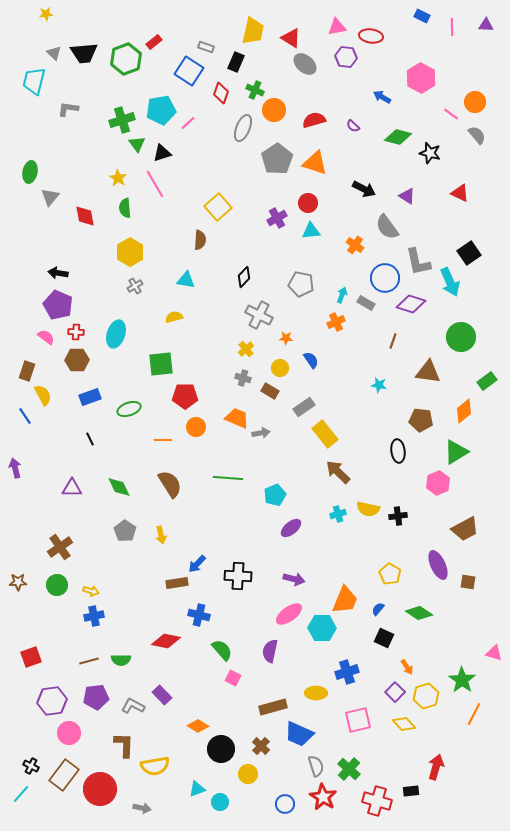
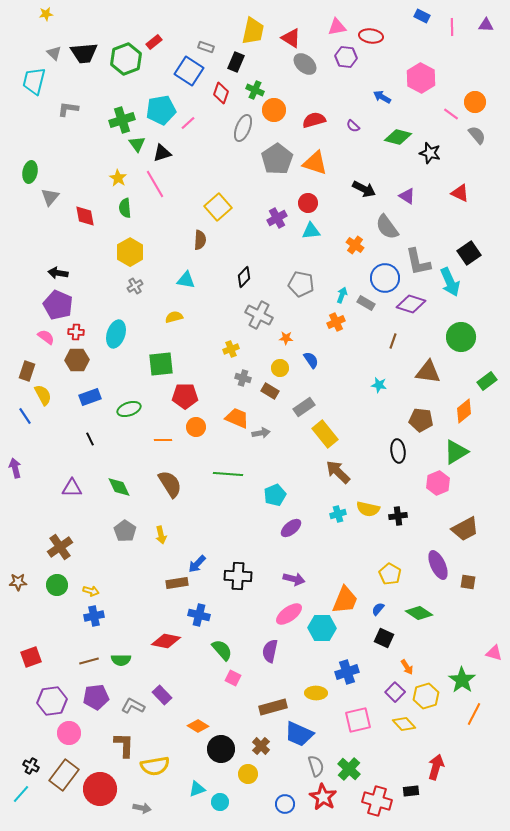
yellow cross at (246, 349): moved 15 px left; rotated 21 degrees clockwise
green line at (228, 478): moved 4 px up
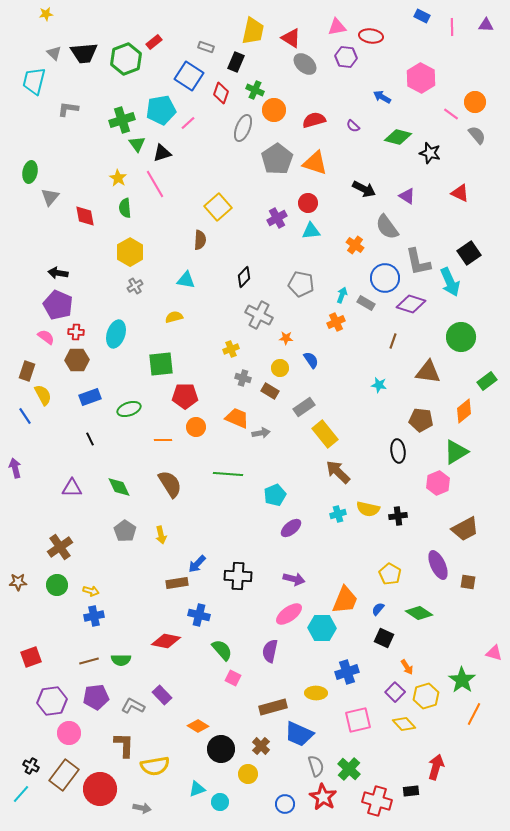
blue square at (189, 71): moved 5 px down
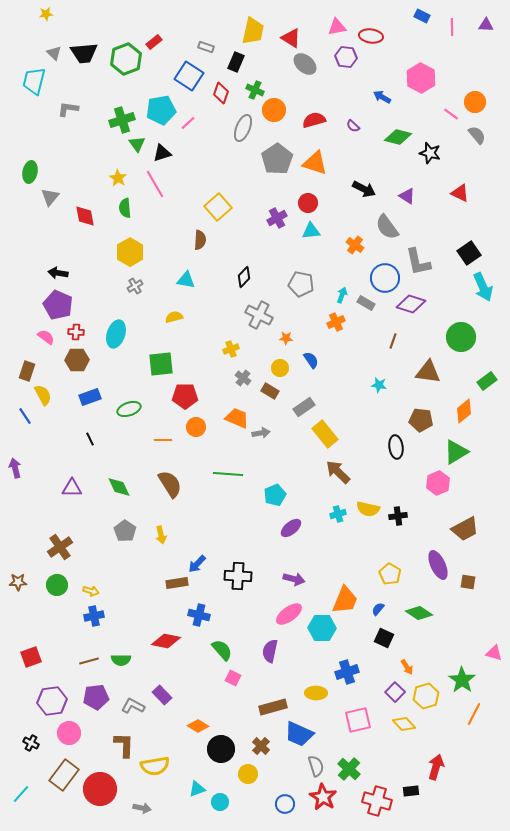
cyan arrow at (450, 282): moved 33 px right, 5 px down
gray cross at (243, 378): rotated 21 degrees clockwise
black ellipse at (398, 451): moved 2 px left, 4 px up
black cross at (31, 766): moved 23 px up
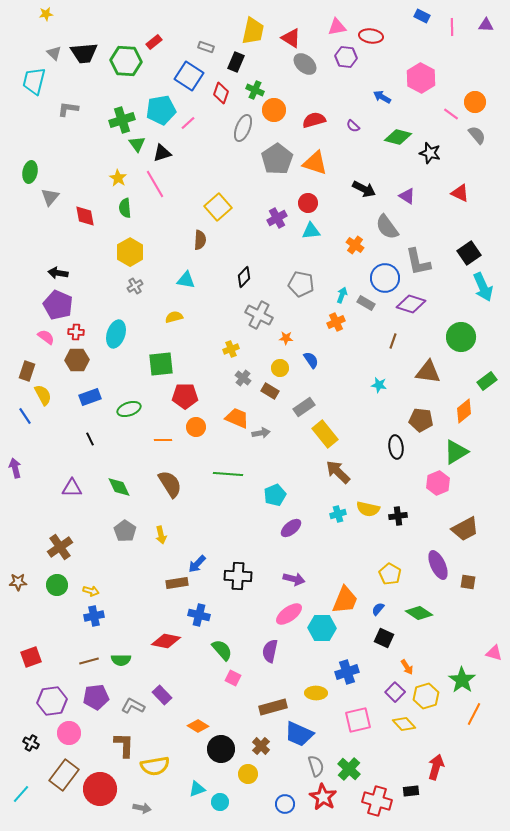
green hexagon at (126, 59): moved 2 px down; rotated 24 degrees clockwise
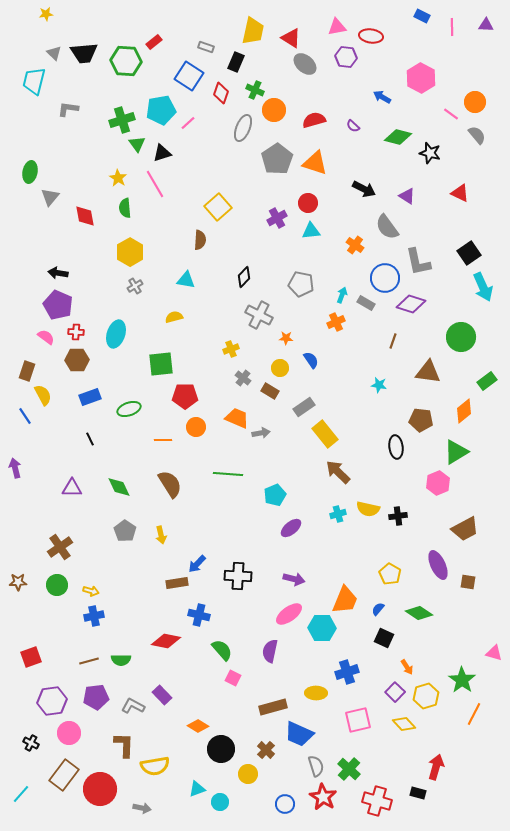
brown cross at (261, 746): moved 5 px right, 4 px down
black rectangle at (411, 791): moved 7 px right, 2 px down; rotated 21 degrees clockwise
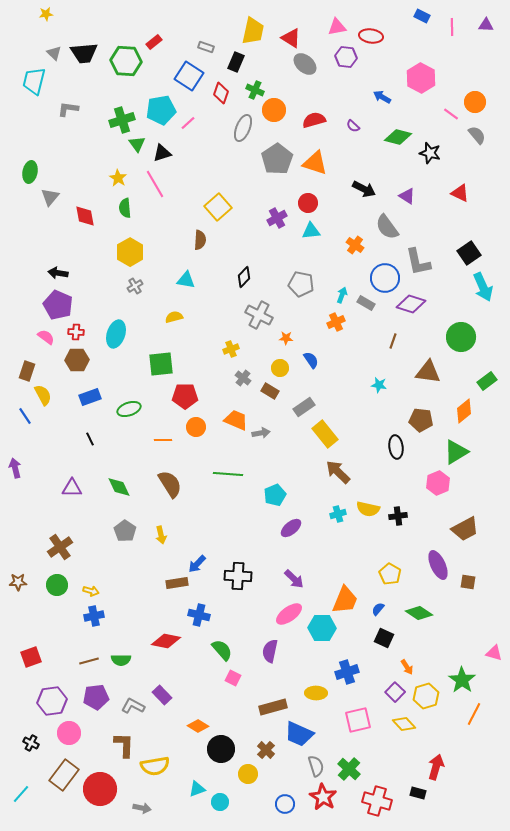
orange trapezoid at (237, 418): moved 1 px left, 2 px down
purple arrow at (294, 579): rotated 30 degrees clockwise
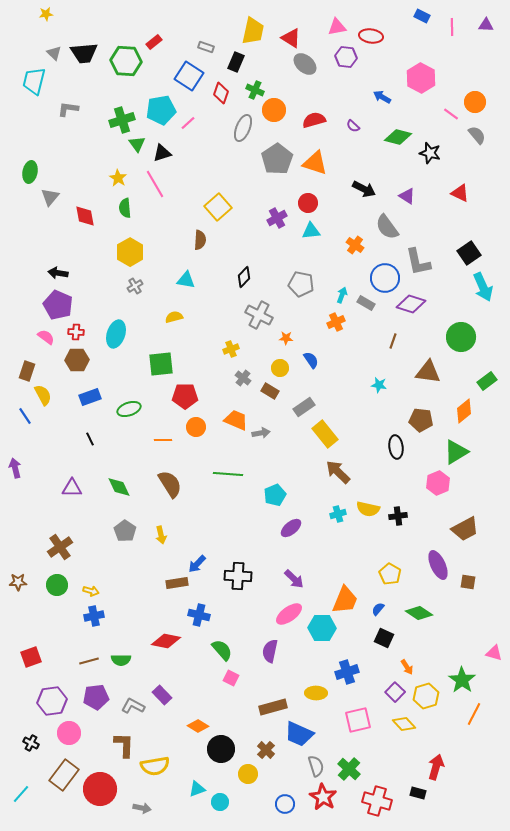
pink square at (233, 678): moved 2 px left
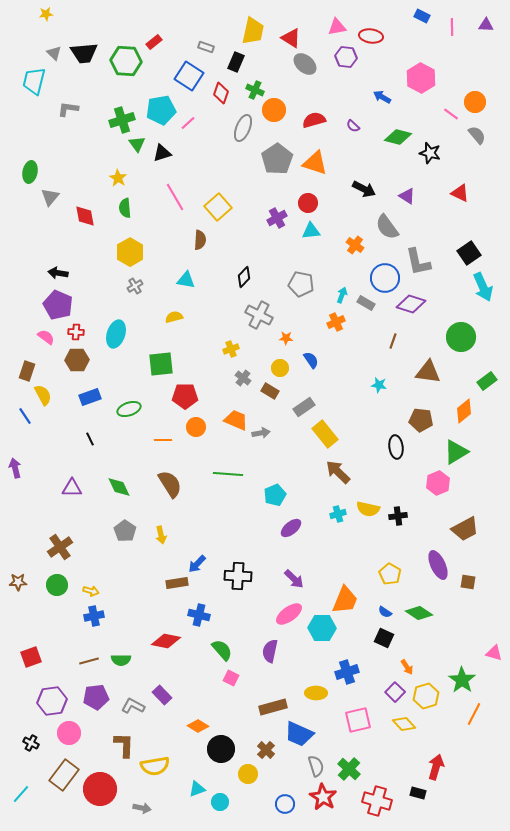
pink line at (155, 184): moved 20 px right, 13 px down
blue semicircle at (378, 609): moved 7 px right, 3 px down; rotated 96 degrees counterclockwise
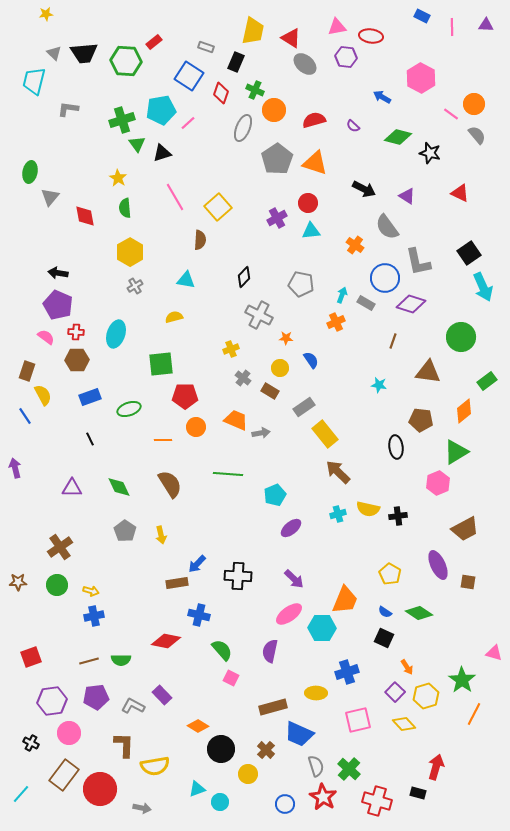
orange circle at (475, 102): moved 1 px left, 2 px down
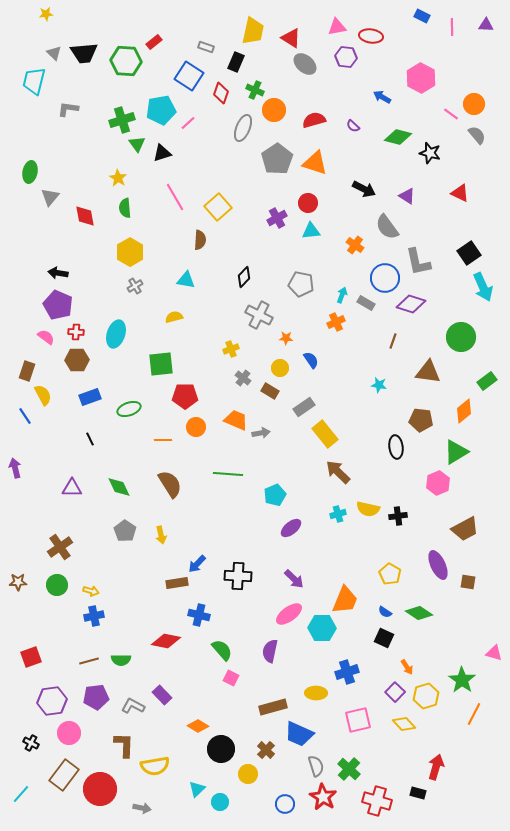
cyan triangle at (197, 789): rotated 24 degrees counterclockwise
